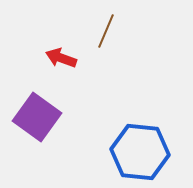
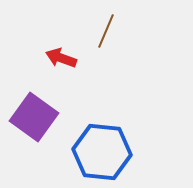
purple square: moved 3 px left
blue hexagon: moved 38 px left
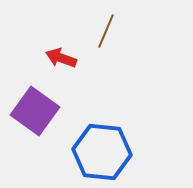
purple square: moved 1 px right, 6 px up
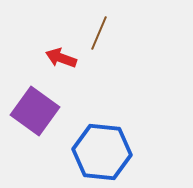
brown line: moved 7 px left, 2 px down
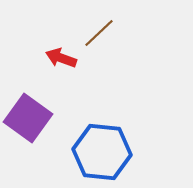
brown line: rotated 24 degrees clockwise
purple square: moved 7 px left, 7 px down
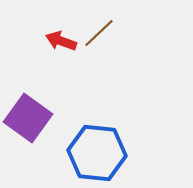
red arrow: moved 17 px up
blue hexagon: moved 5 px left, 1 px down
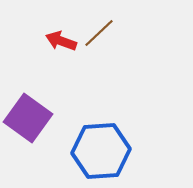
blue hexagon: moved 4 px right, 2 px up; rotated 10 degrees counterclockwise
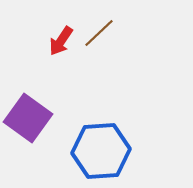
red arrow: rotated 76 degrees counterclockwise
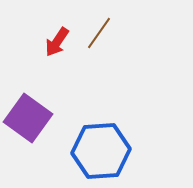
brown line: rotated 12 degrees counterclockwise
red arrow: moved 4 px left, 1 px down
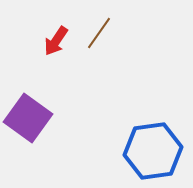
red arrow: moved 1 px left, 1 px up
blue hexagon: moved 52 px right; rotated 4 degrees counterclockwise
